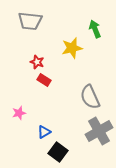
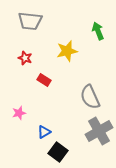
green arrow: moved 3 px right, 2 px down
yellow star: moved 5 px left, 3 px down
red star: moved 12 px left, 4 px up
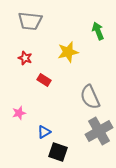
yellow star: moved 1 px right, 1 px down
black square: rotated 18 degrees counterclockwise
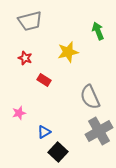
gray trapezoid: rotated 20 degrees counterclockwise
black square: rotated 24 degrees clockwise
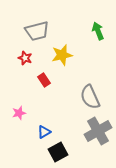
gray trapezoid: moved 7 px right, 10 px down
yellow star: moved 6 px left, 3 px down
red rectangle: rotated 24 degrees clockwise
gray cross: moved 1 px left
black square: rotated 18 degrees clockwise
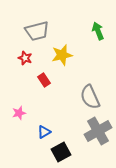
black square: moved 3 px right
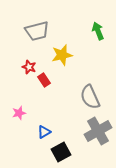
red star: moved 4 px right, 9 px down
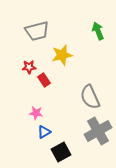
red star: rotated 24 degrees counterclockwise
pink star: moved 17 px right; rotated 24 degrees clockwise
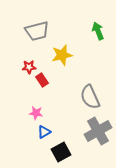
red rectangle: moved 2 px left
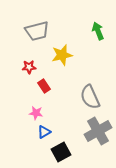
red rectangle: moved 2 px right, 6 px down
